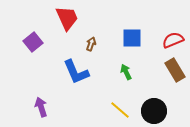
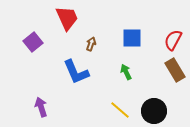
red semicircle: rotated 40 degrees counterclockwise
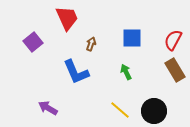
purple arrow: moved 7 px right, 1 px down; rotated 42 degrees counterclockwise
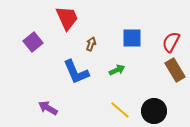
red semicircle: moved 2 px left, 2 px down
green arrow: moved 9 px left, 2 px up; rotated 91 degrees clockwise
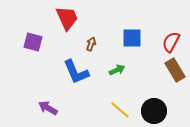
purple square: rotated 36 degrees counterclockwise
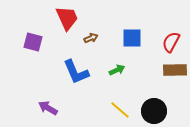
brown arrow: moved 6 px up; rotated 48 degrees clockwise
brown rectangle: rotated 60 degrees counterclockwise
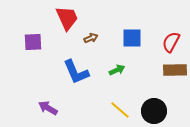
purple square: rotated 18 degrees counterclockwise
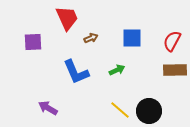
red semicircle: moved 1 px right, 1 px up
black circle: moved 5 px left
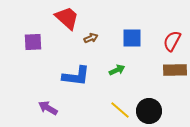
red trapezoid: rotated 24 degrees counterclockwise
blue L-shape: moved 4 px down; rotated 60 degrees counterclockwise
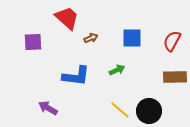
brown rectangle: moved 7 px down
